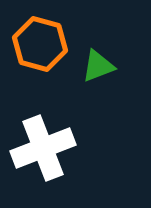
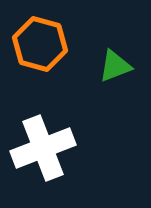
green triangle: moved 17 px right
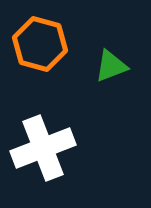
green triangle: moved 4 px left
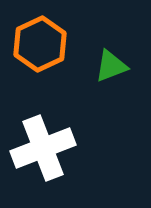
orange hexagon: rotated 20 degrees clockwise
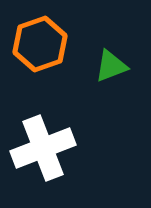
orange hexagon: rotated 6 degrees clockwise
